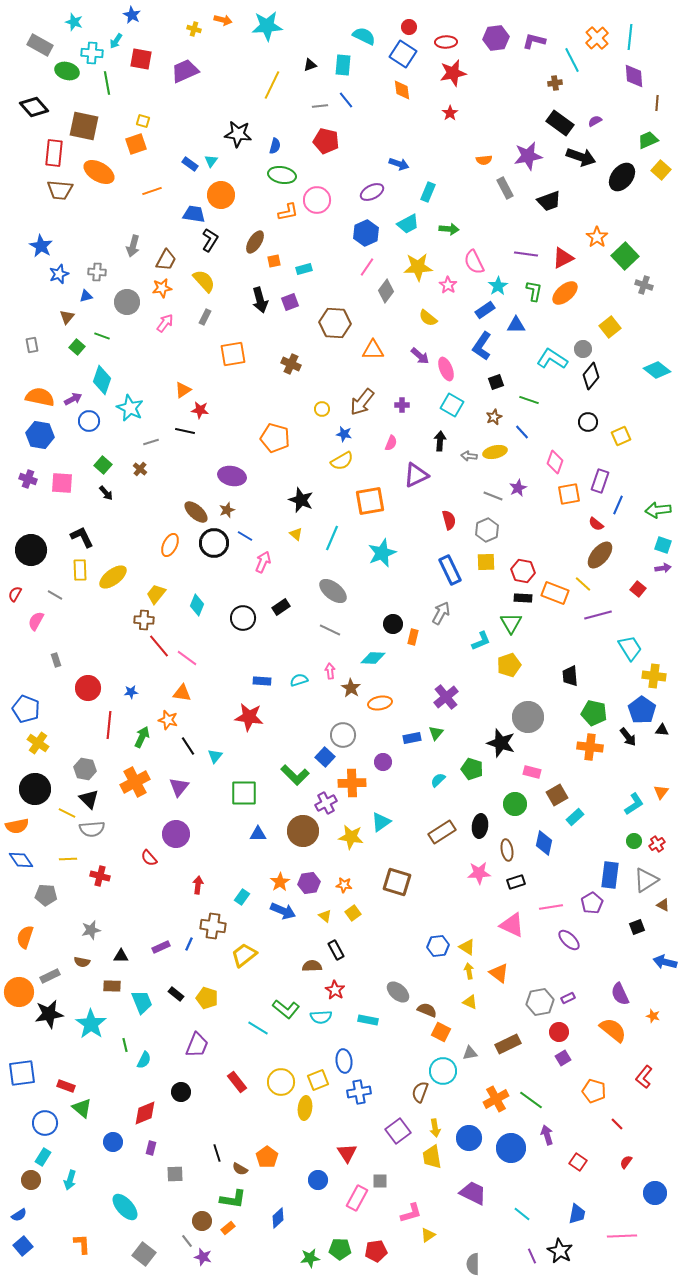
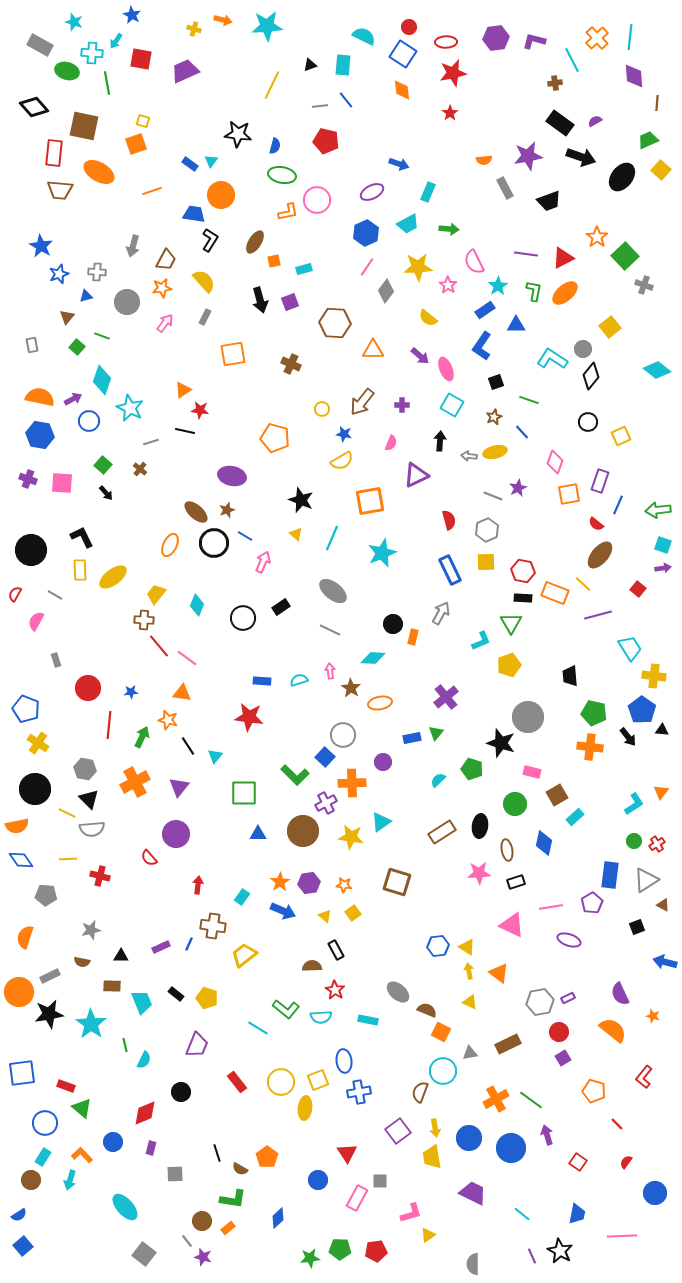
purple ellipse at (569, 940): rotated 25 degrees counterclockwise
orange L-shape at (82, 1244): moved 89 px up; rotated 40 degrees counterclockwise
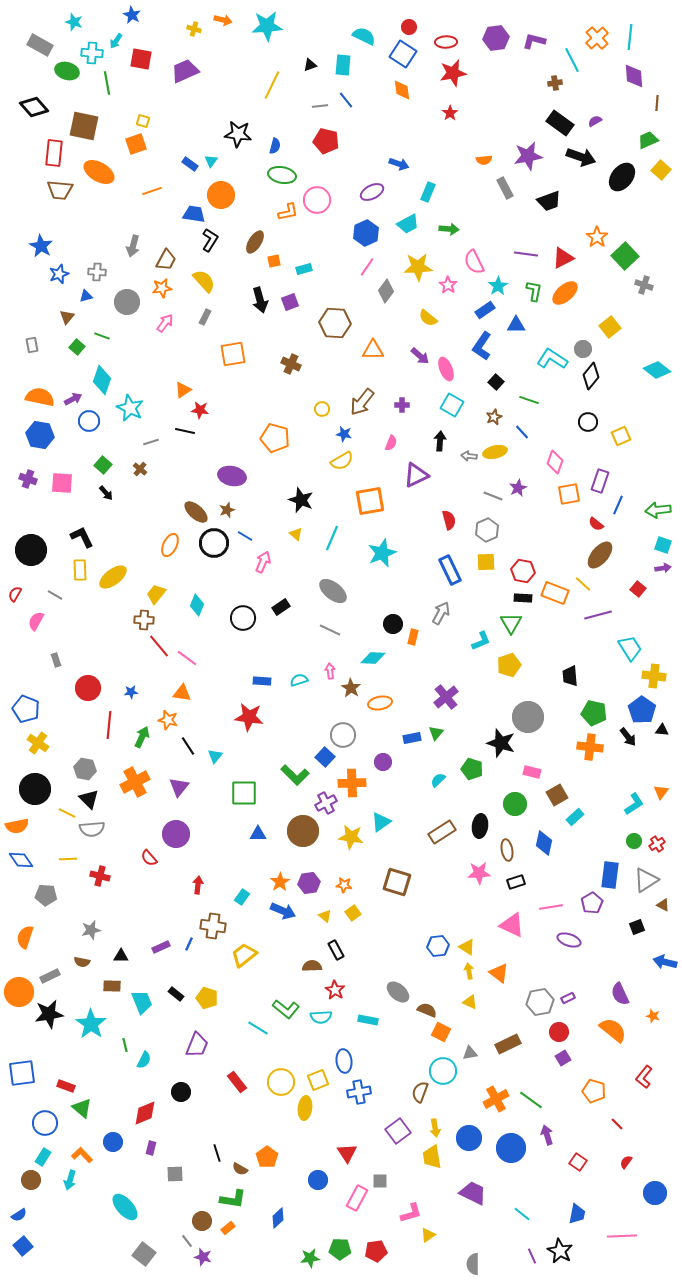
black square at (496, 382): rotated 28 degrees counterclockwise
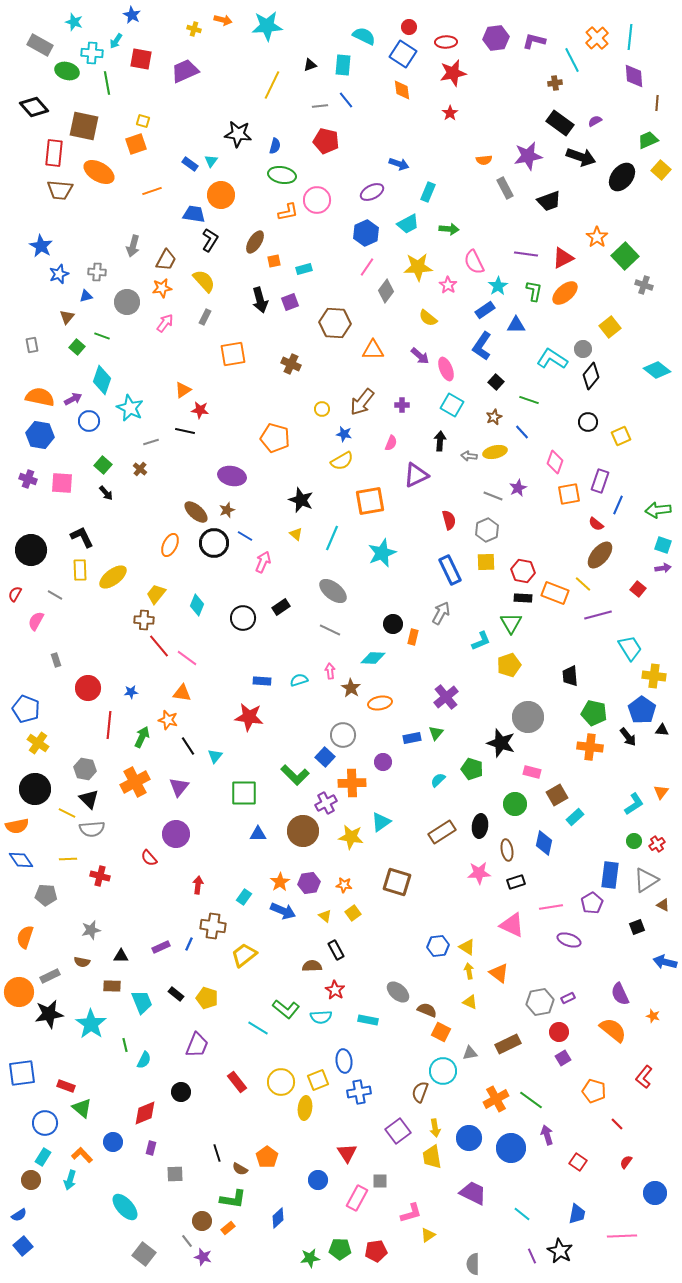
cyan rectangle at (242, 897): moved 2 px right
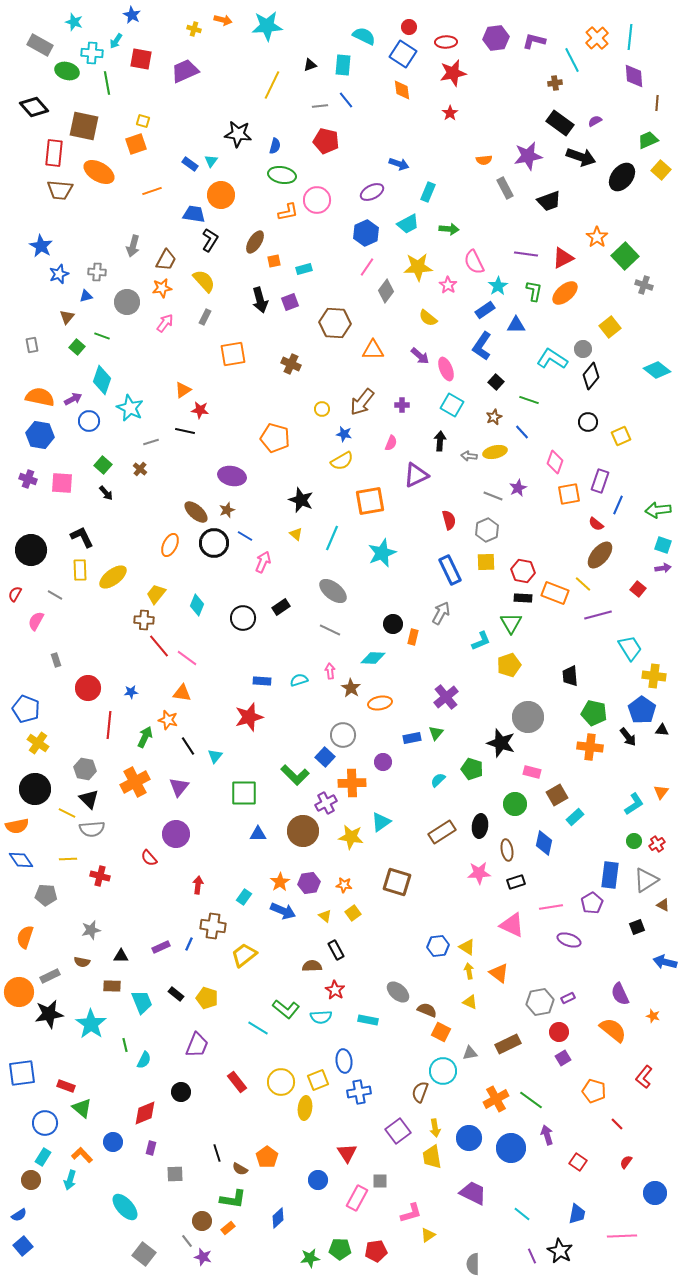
red star at (249, 717): rotated 24 degrees counterclockwise
green arrow at (142, 737): moved 3 px right
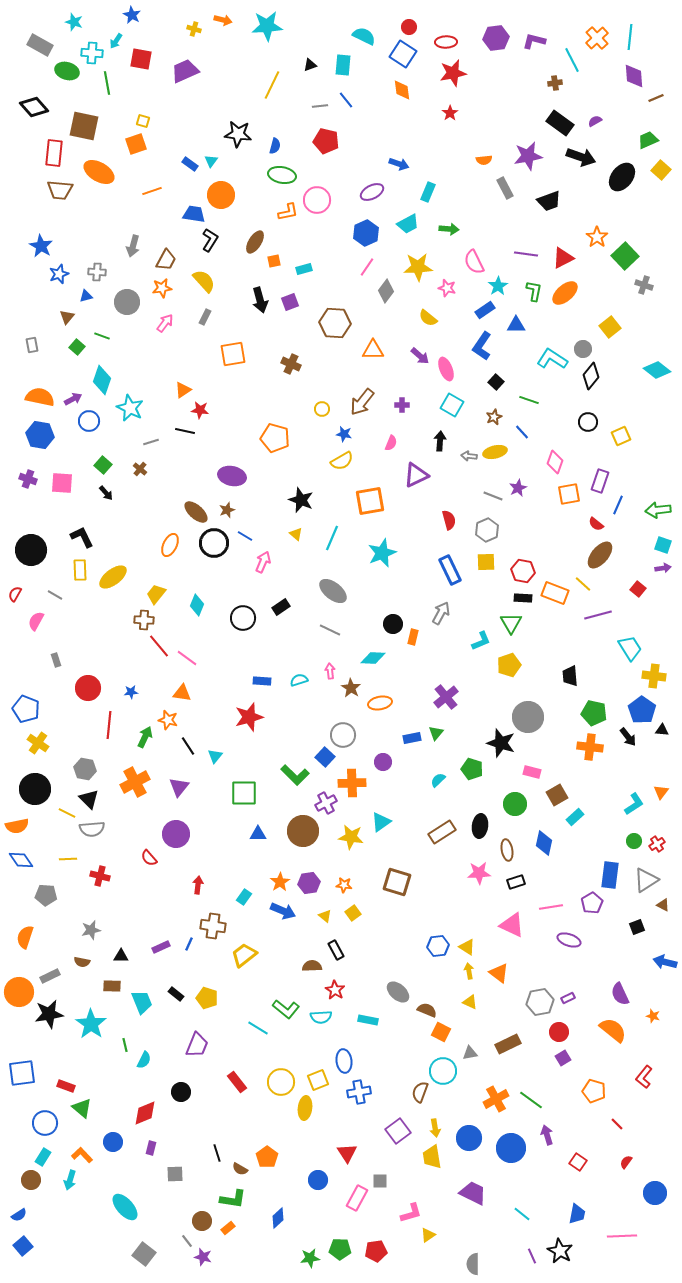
brown line at (657, 103): moved 1 px left, 5 px up; rotated 63 degrees clockwise
pink star at (448, 285): moved 1 px left, 3 px down; rotated 18 degrees counterclockwise
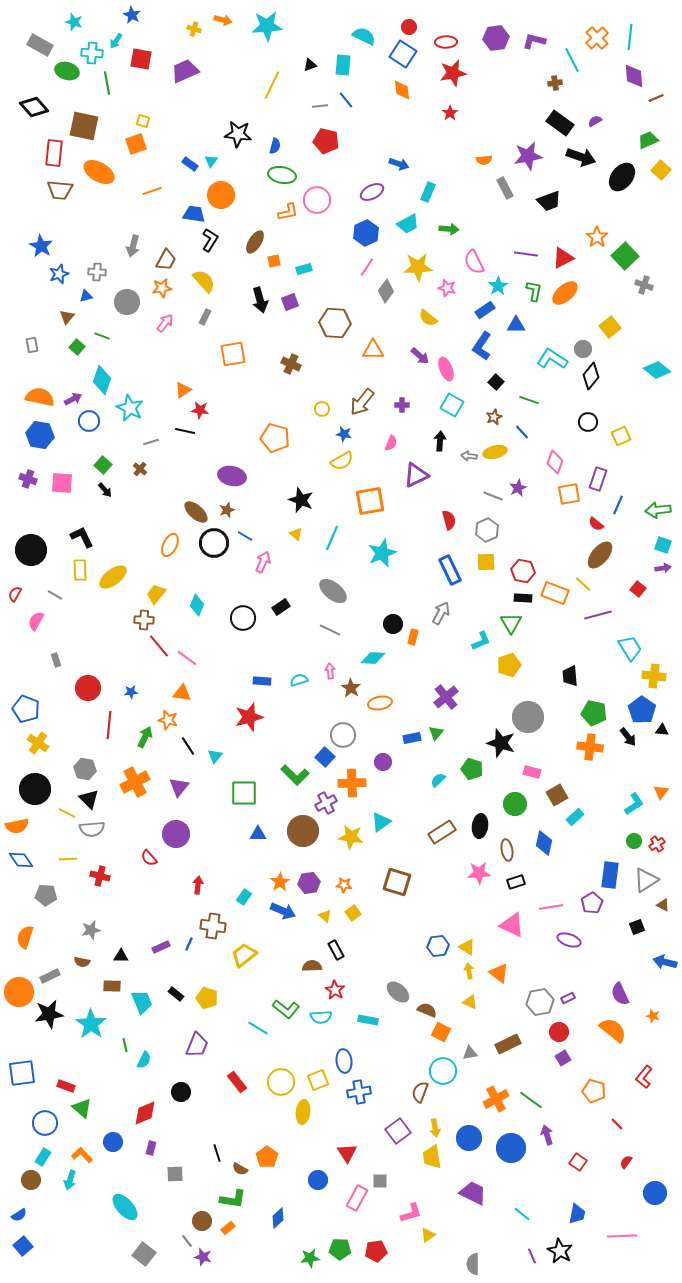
purple rectangle at (600, 481): moved 2 px left, 2 px up
black arrow at (106, 493): moved 1 px left, 3 px up
yellow ellipse at (305, 1108): moved 2 px left, 4 px down
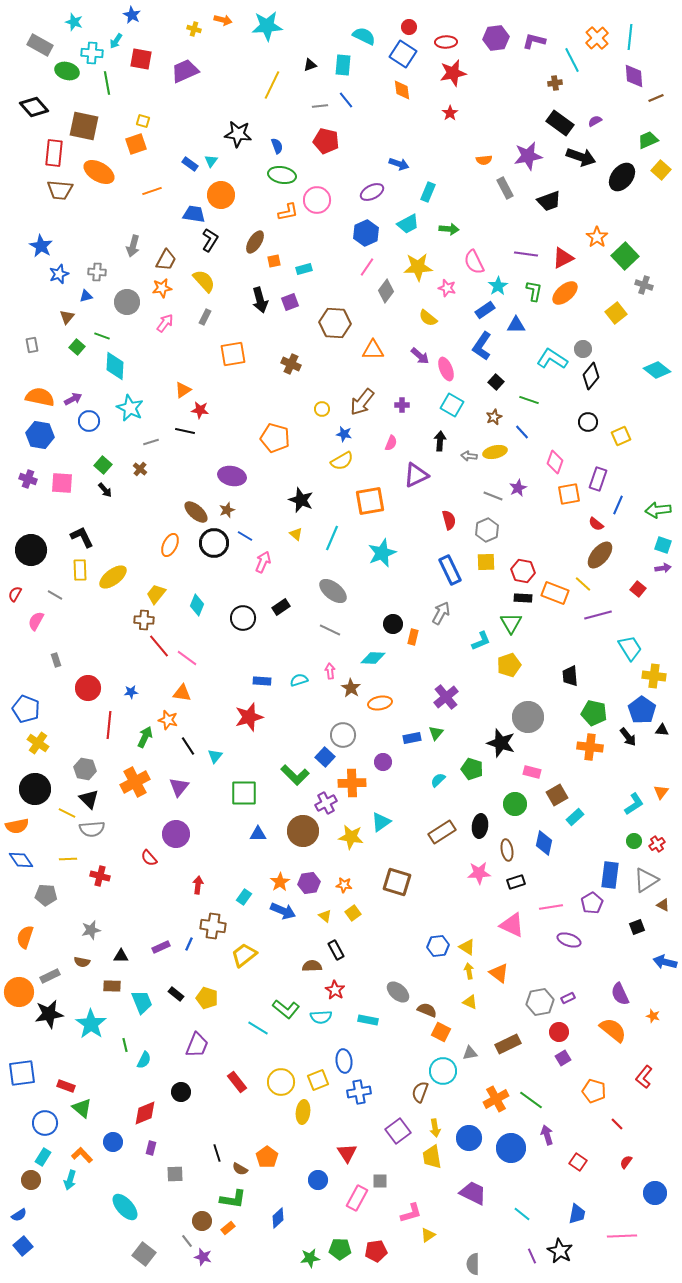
blue semicircle at (275, 146): moved 2 px right; rotated 35 degrees counterclockwise
yellow square at (610, 327): moved 6 px right, 14 px up
cyan diamond at (102, 380): moved 13 px right, 14 px up; rotated 16 degrees counterclockwise
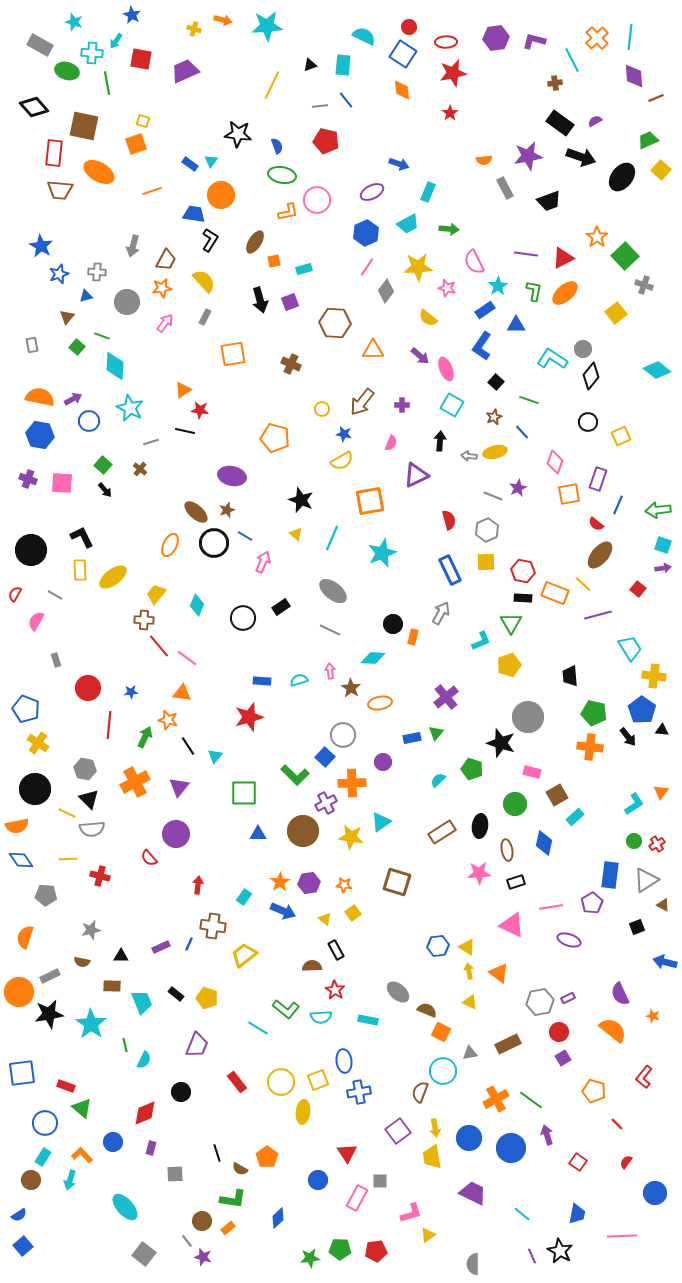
yellow triangle at (325, 916): moved 3 px down
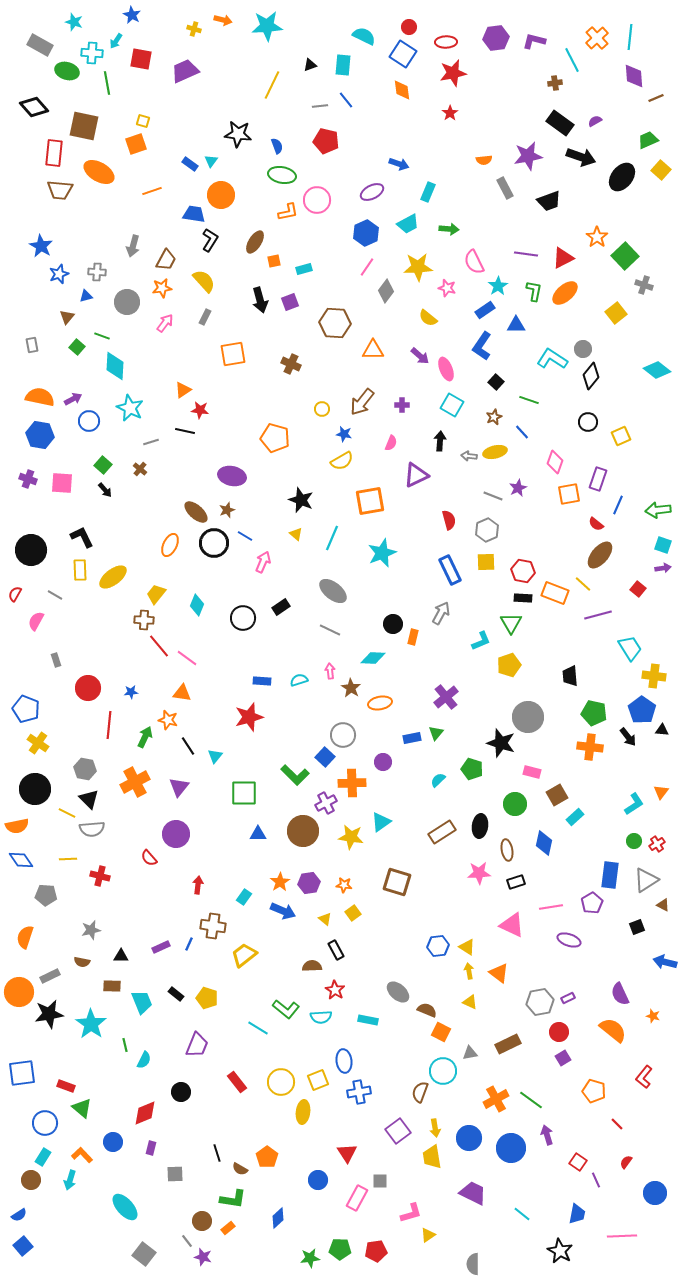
purple line at (532, 1256): moved 64 px right, 76 px up
